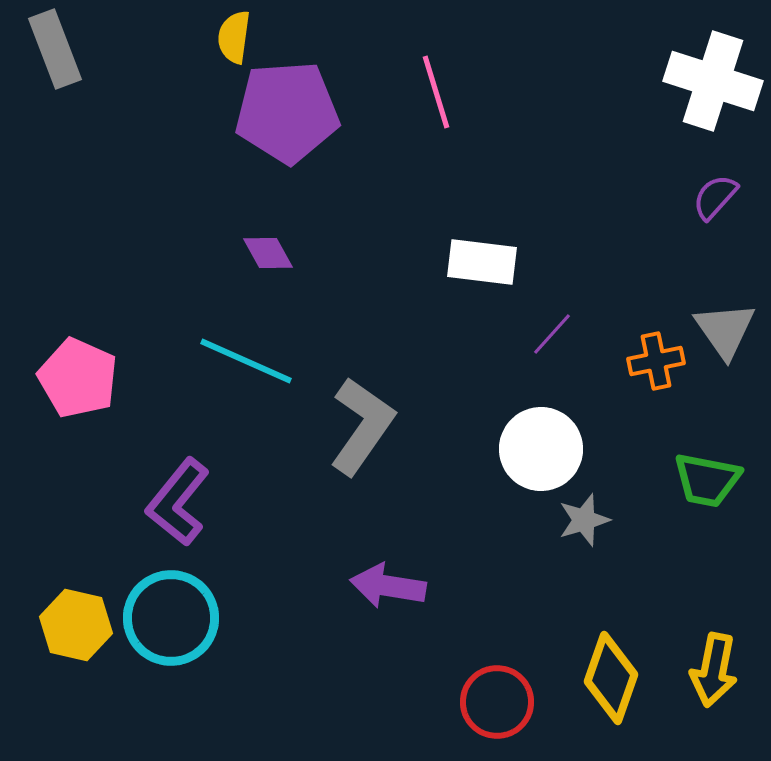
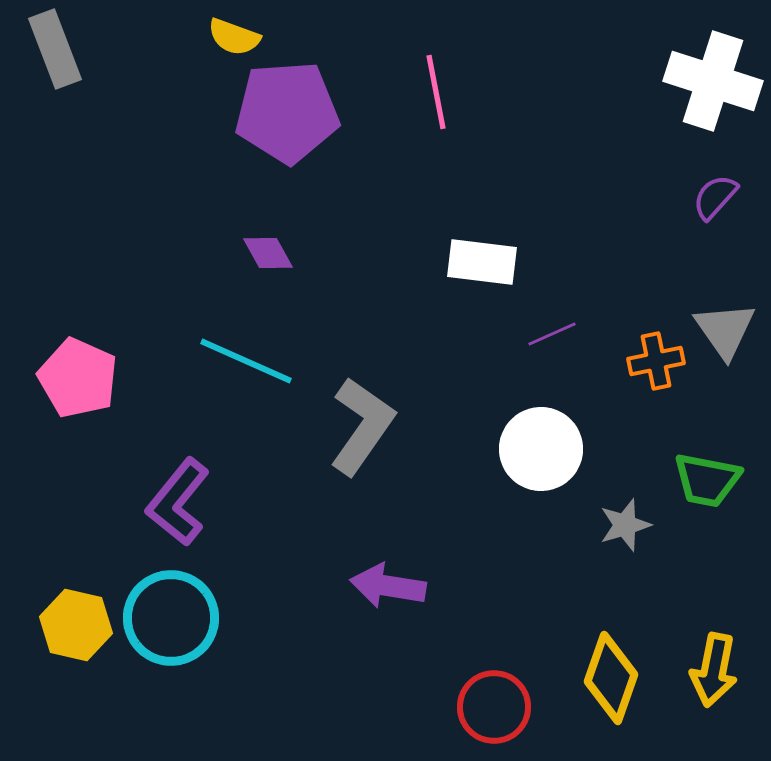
yellow semicircle: rotated 78 degrees counterclockwise
pink line: rotated 6 degrees clockwise
purple line: rotated 24 degrees clockwise
gray star: moved 41 px right, 5 px down
red circle: moved 3 px left, 5 px down
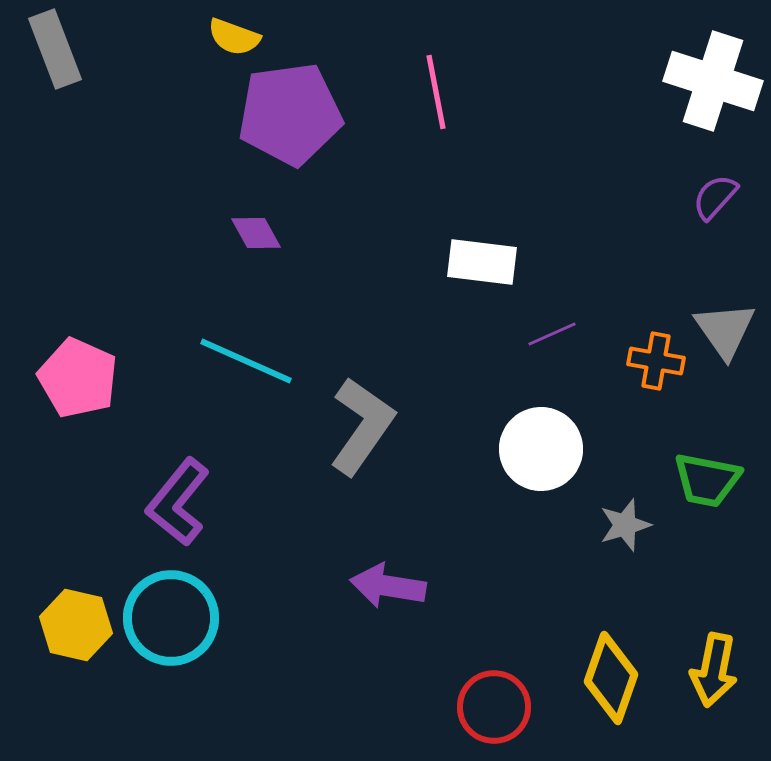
purple pentagon: moved 3 px right, 2 px down; rotated 4 degrees counterclockwise
purple diamond: moved 12 px left, 20 px up
orange cross: rotated 22 degrees clockwise
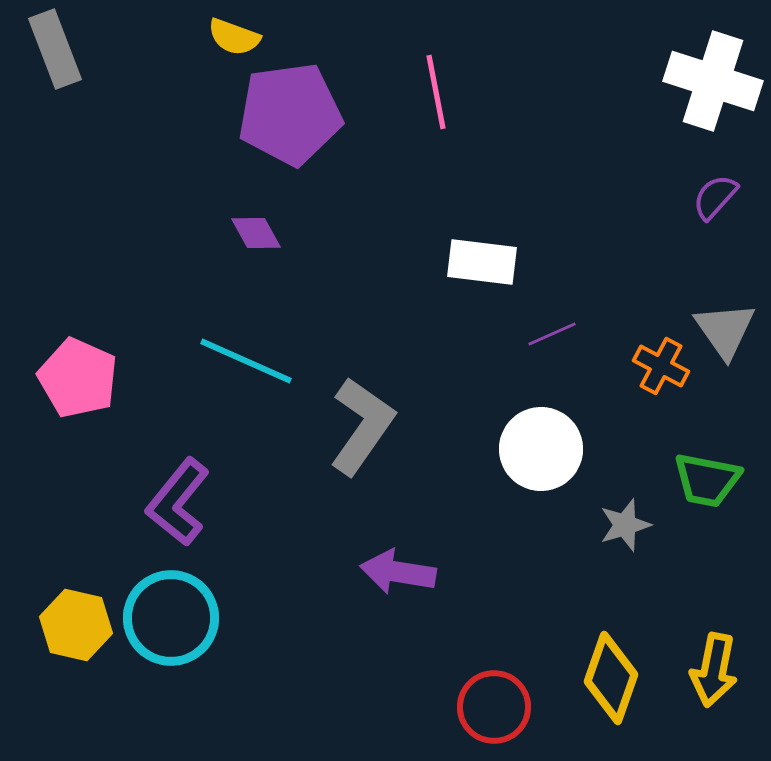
orange cross: moved 5 px right, 5 px down; rotated 18 degrees clockwise
purple arrow: moved 10 px right, 14 px up
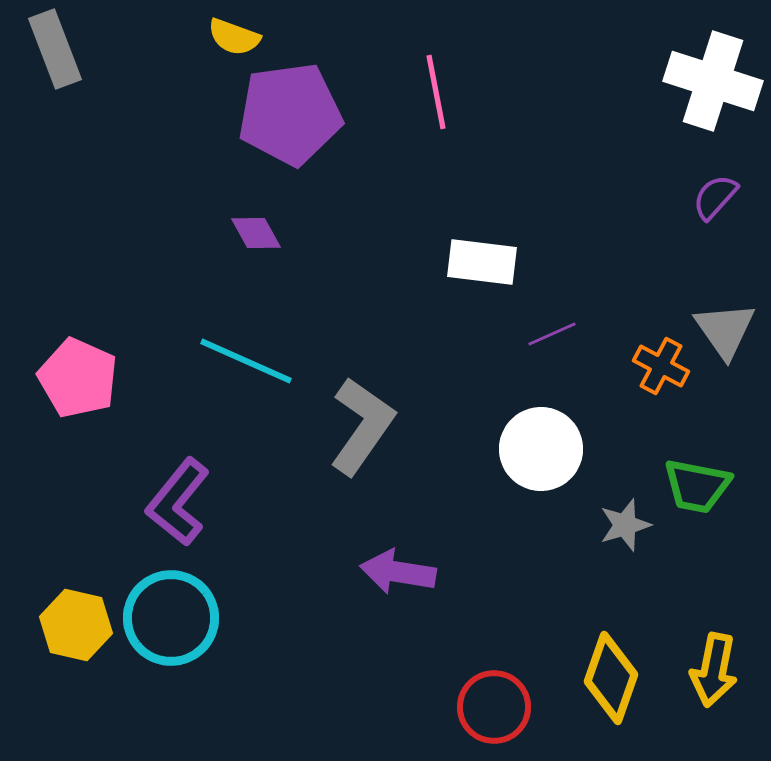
green trapezoid: moved 10 px left, 6 px down
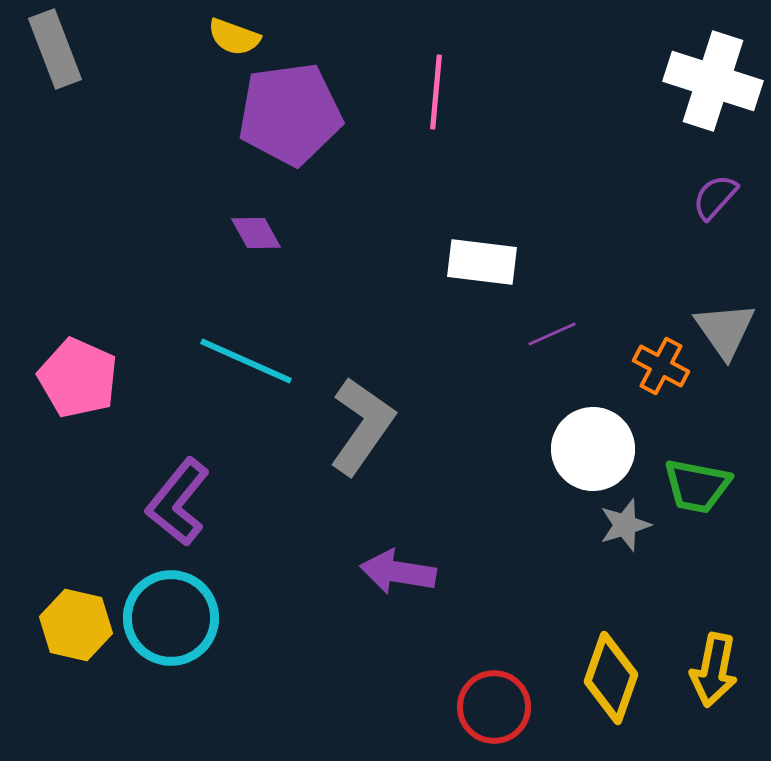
pink line: rotated 16 degrees clockwise
white circle: moved 52 px right
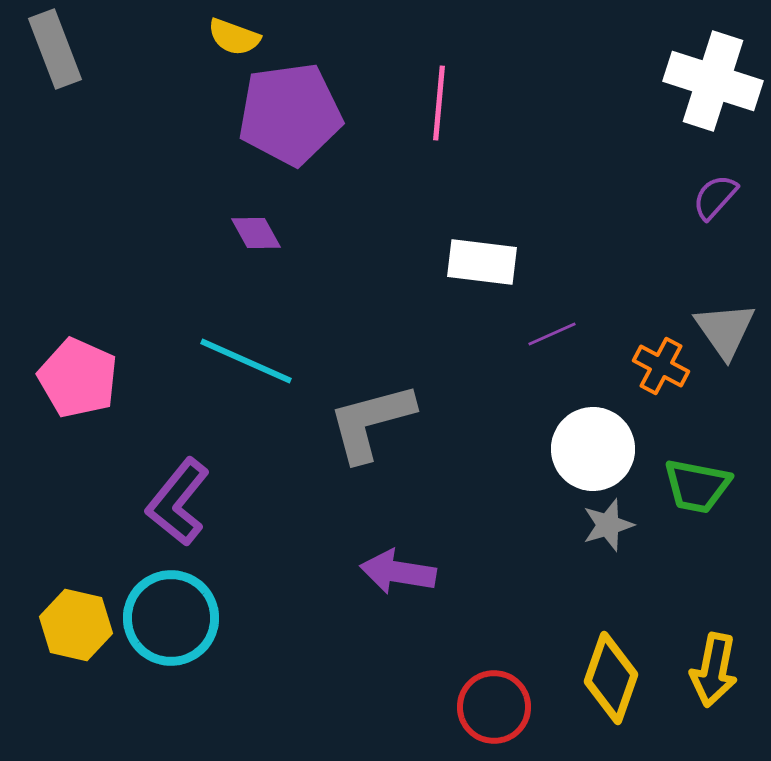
pink line: moved 3 px right, 11 px down
gray L-shape: moved 9 px right, 4 px up; rotated 140 degrees counterclockwise
gray star: moved 17 px left
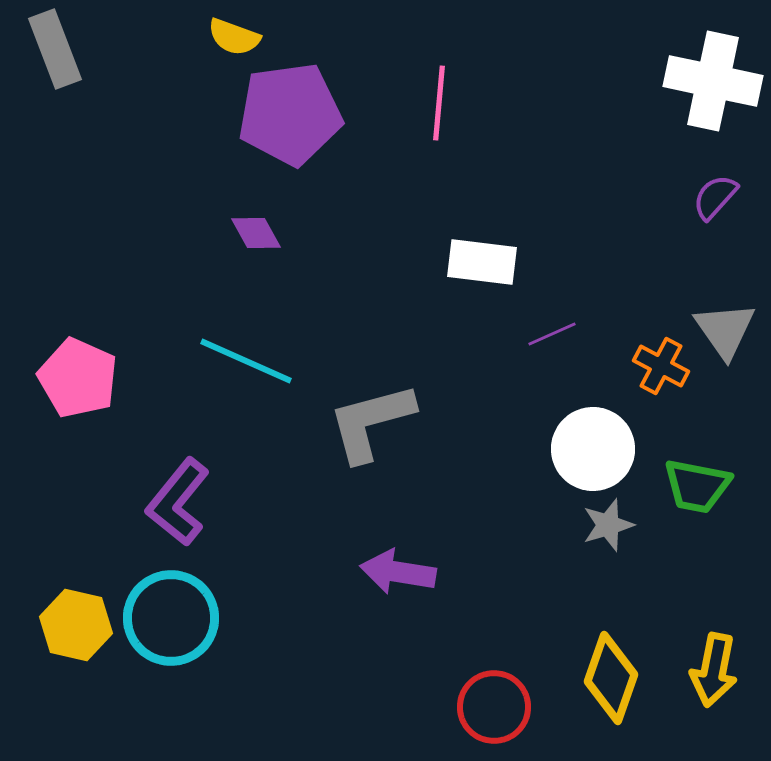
white cross: rotated 6 degrees counterclockwise
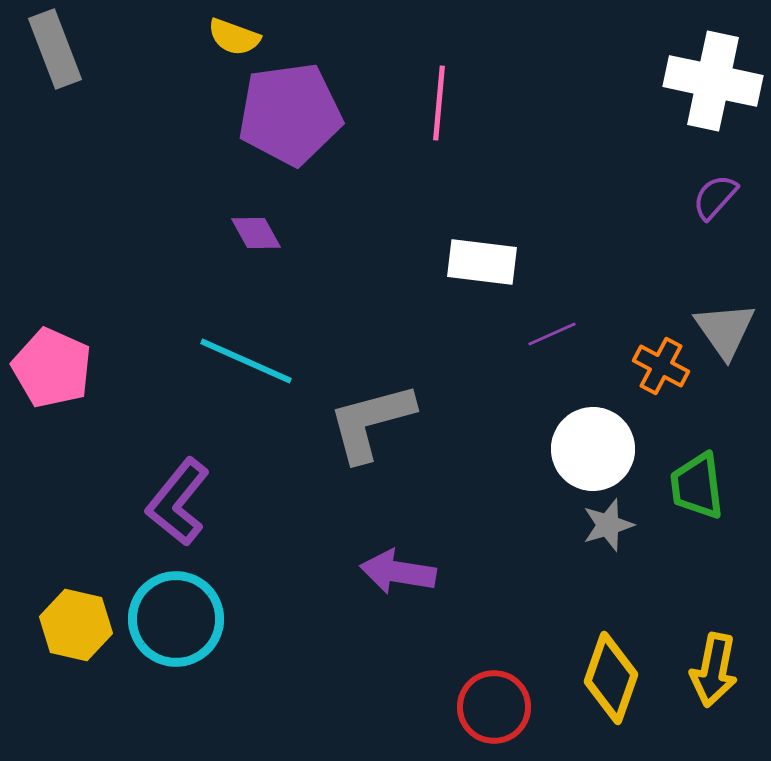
pink pentagon: moved 26 px left, 10 px up
green trapezoid: rotated 72 degrees clockwise
cyan circle: moved 5 px right, 1 px down
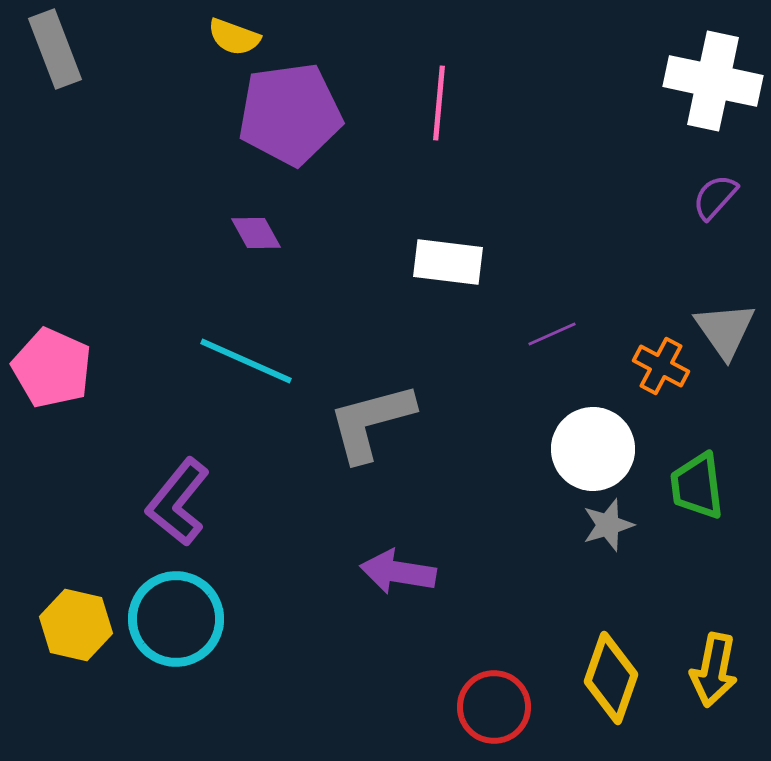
white rectangle: moved 34 px left
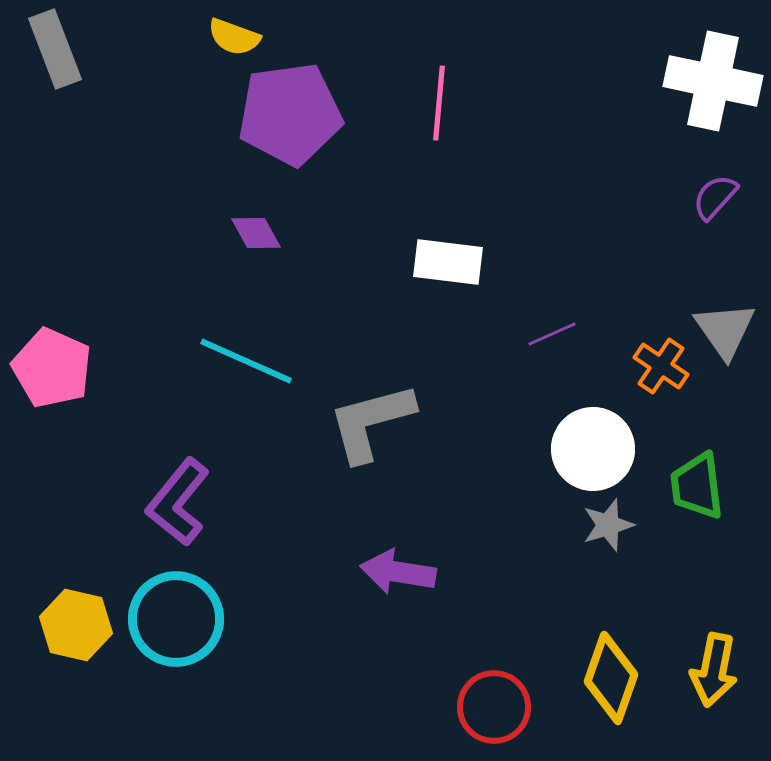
orange cross: rotated 6 degrees clockwise
